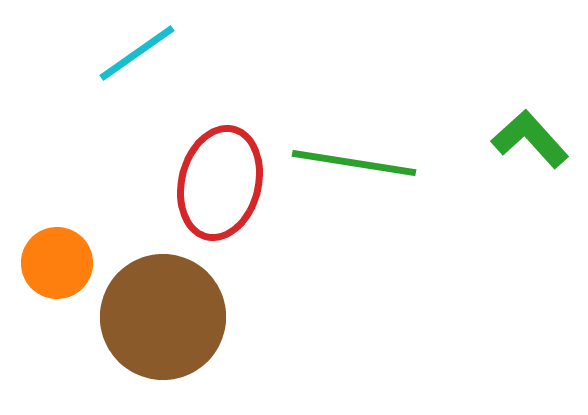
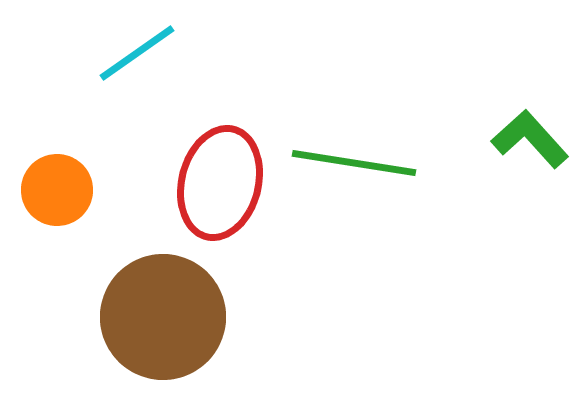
orange circle: moved 73 px up
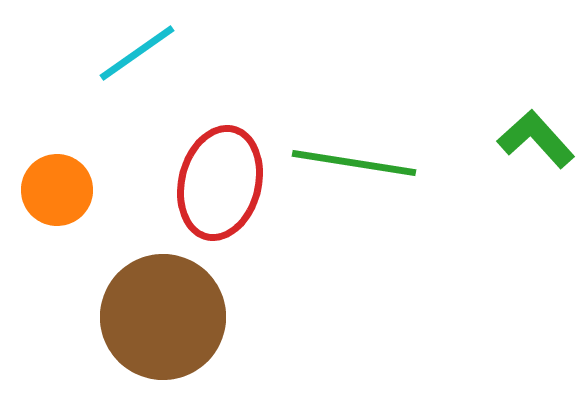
green L-shape: moved 6 px right
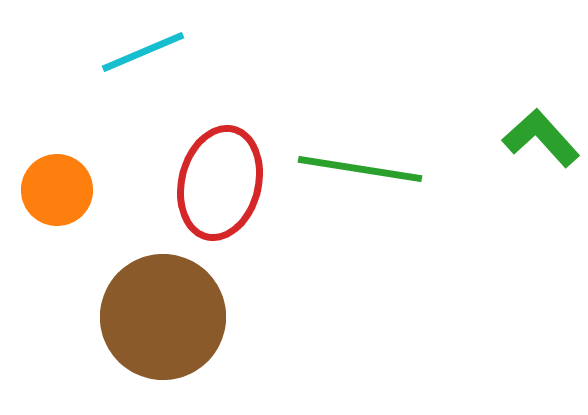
cyan line: moved 6 px right, 1 px up; rotated 12 degrees clockwise
green L-shape: moved 5 px right, 1 px up
green line: moved 6 px right, 6 px down
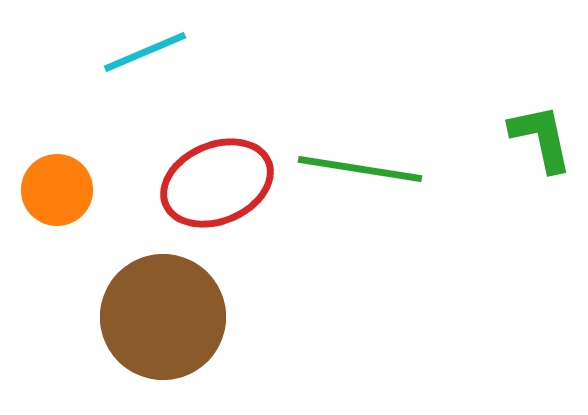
cyan line: moved 2 px right
green L-shape: rotated 30 degrees clockwise
red ellipse: moved 3 px left; rotated 53 degrees clockwise
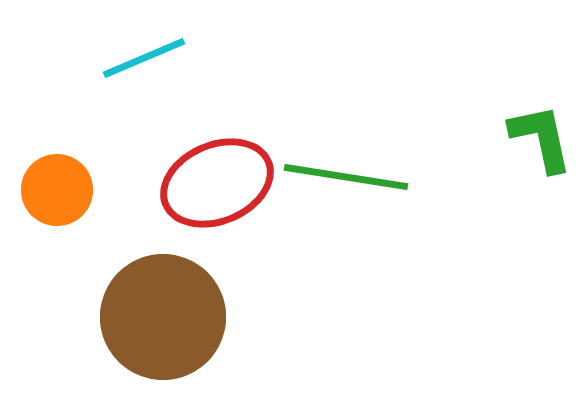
cyan line: moved 1 px left, 6 px down
green line: moved 14 px left, 8 px down
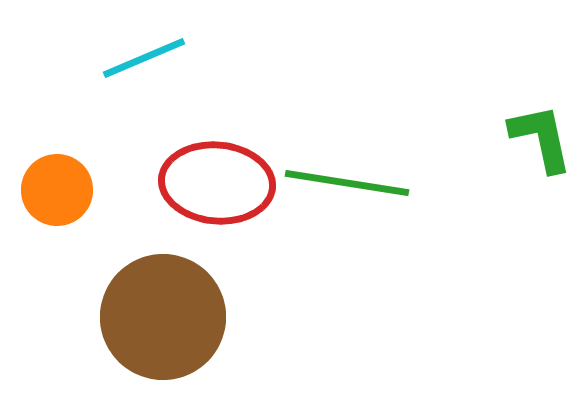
green line: moved 1 px right, 6 px down
red ellipse: rotated 28 degrees clockwise
